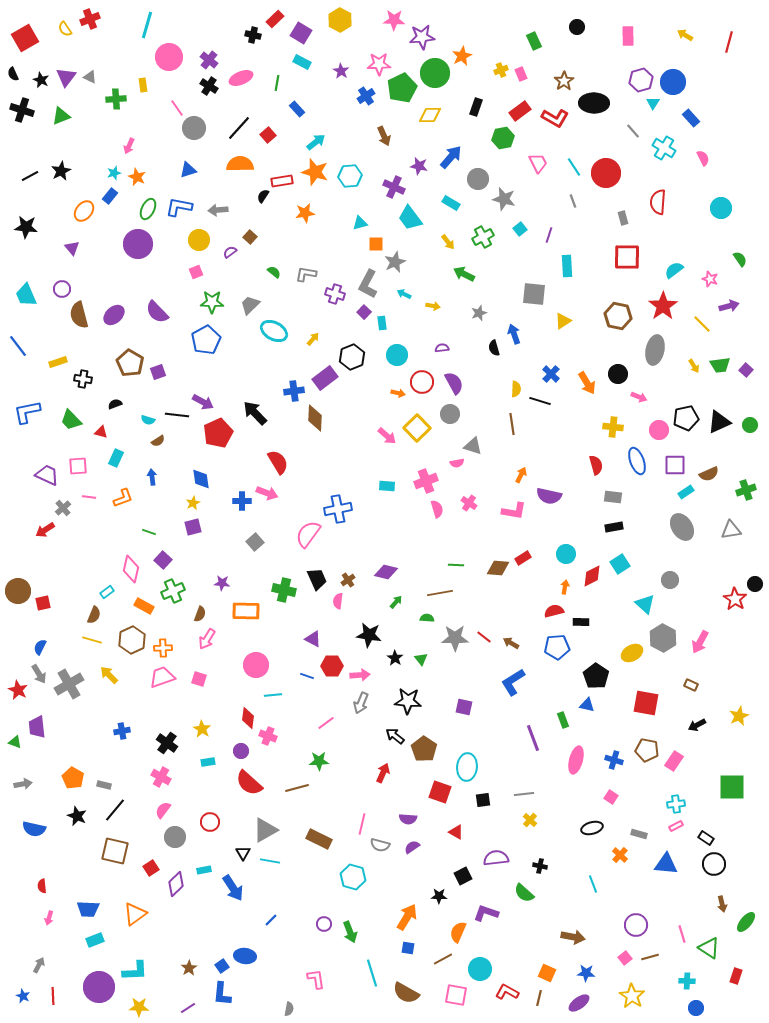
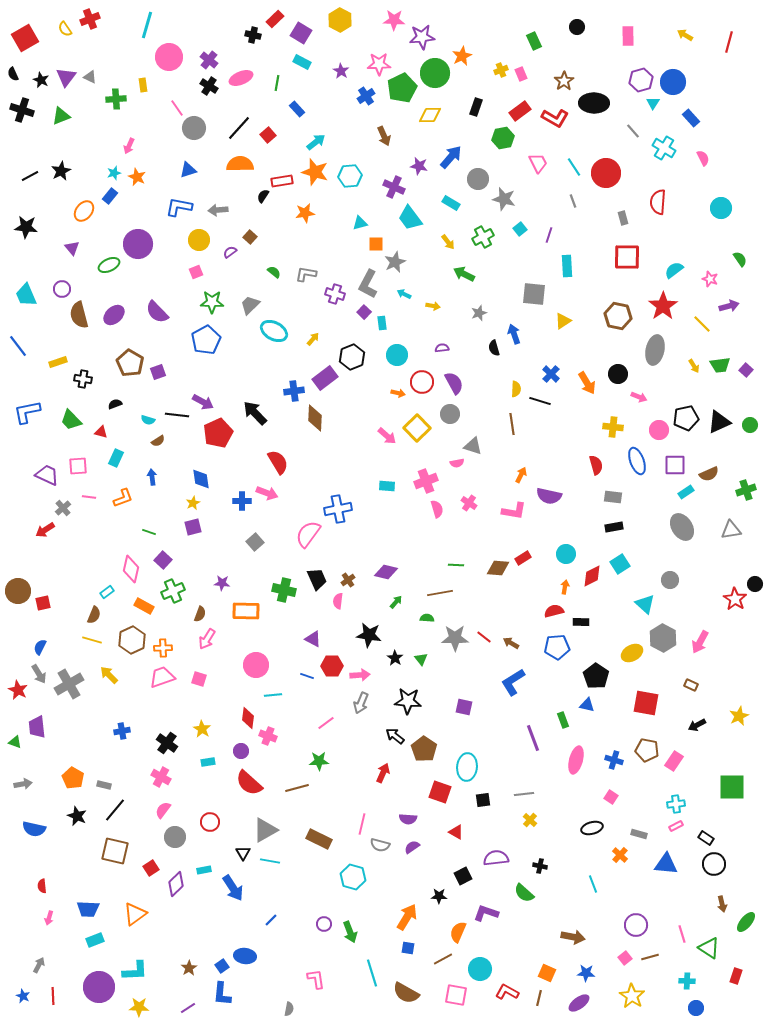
green ellipse at (148, 209): moved 39 px left, 56 px down; rotated 40 degrees clockwise
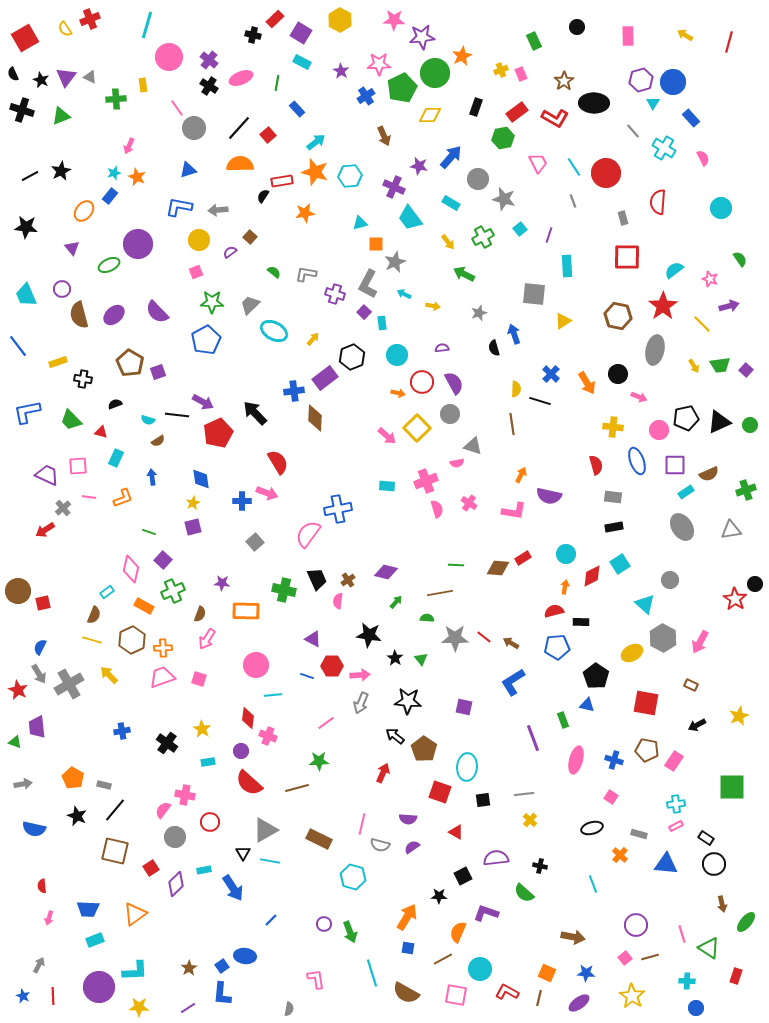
red rectangle at (520, 111): moved 3 px left, 1 px down
pink cross at (161, 777): moved 24 px right, 18 px down; rotated 18 degrees counterclockwise
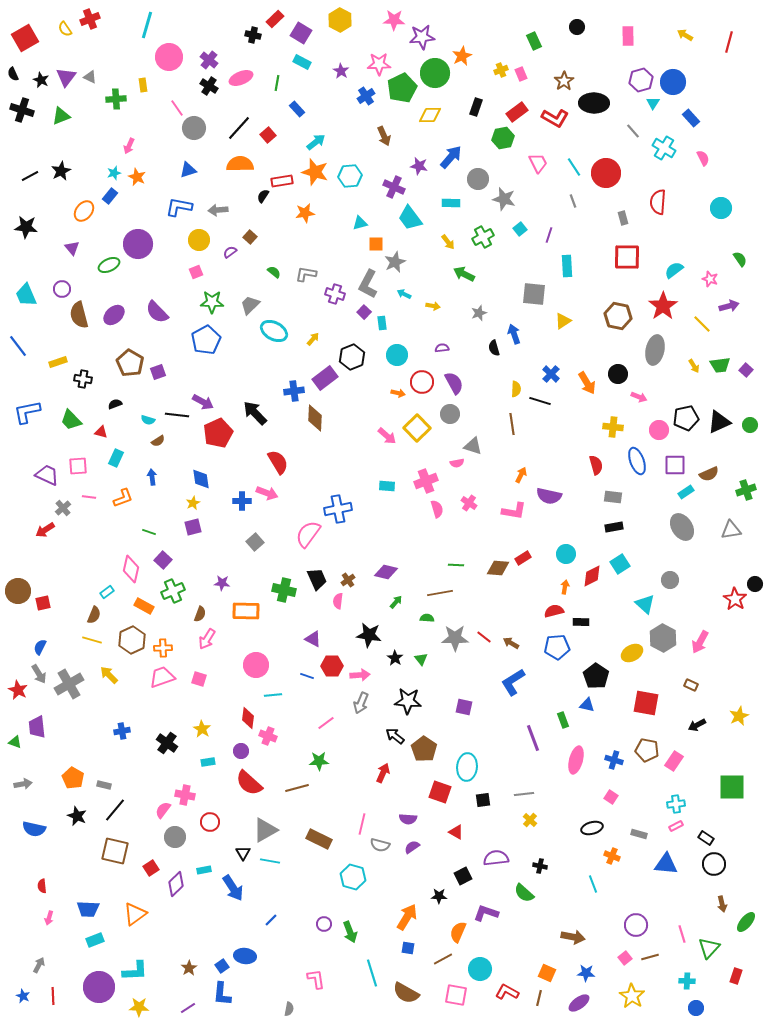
cyan rectangle at (451, 203): rotated 30 degrees counterclockwise
orange cross at (620, 855): moved 8 px left, 1 px down; rotated 21 degrees counterclockwise
green triangle at (709, 948): rotated 40 degrees clockwise
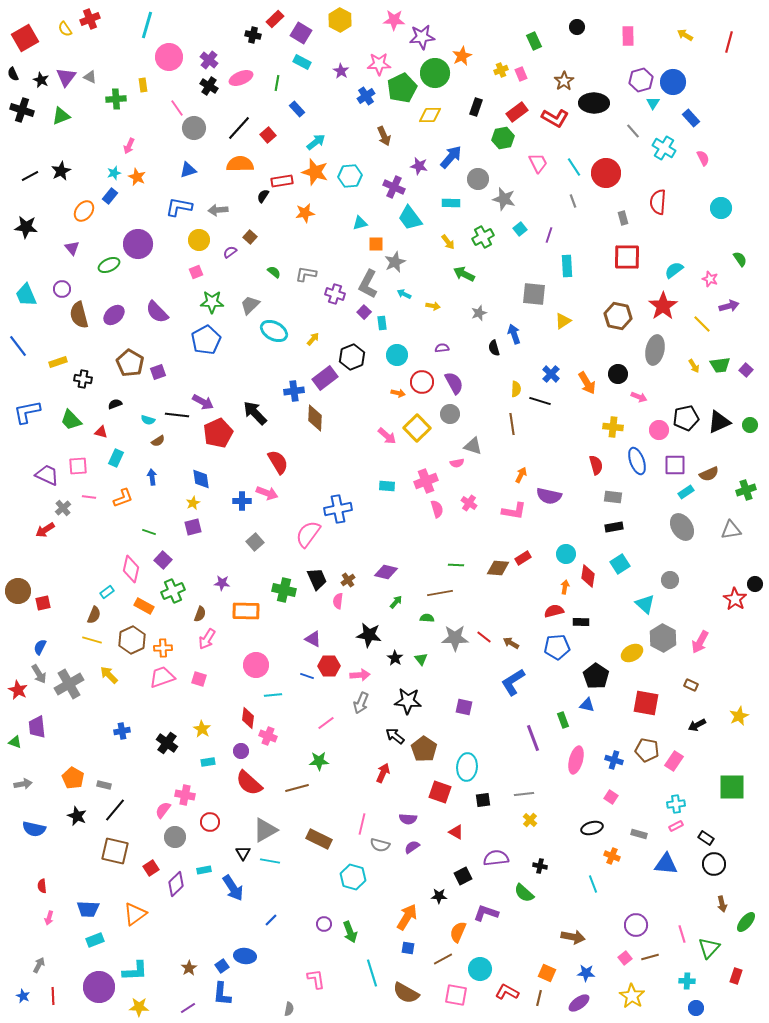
red diamond at (592, 576): moved 4 px left; rotated 55 degrees counterclockwise
red hexagon at (332, 666): moved 3 px left
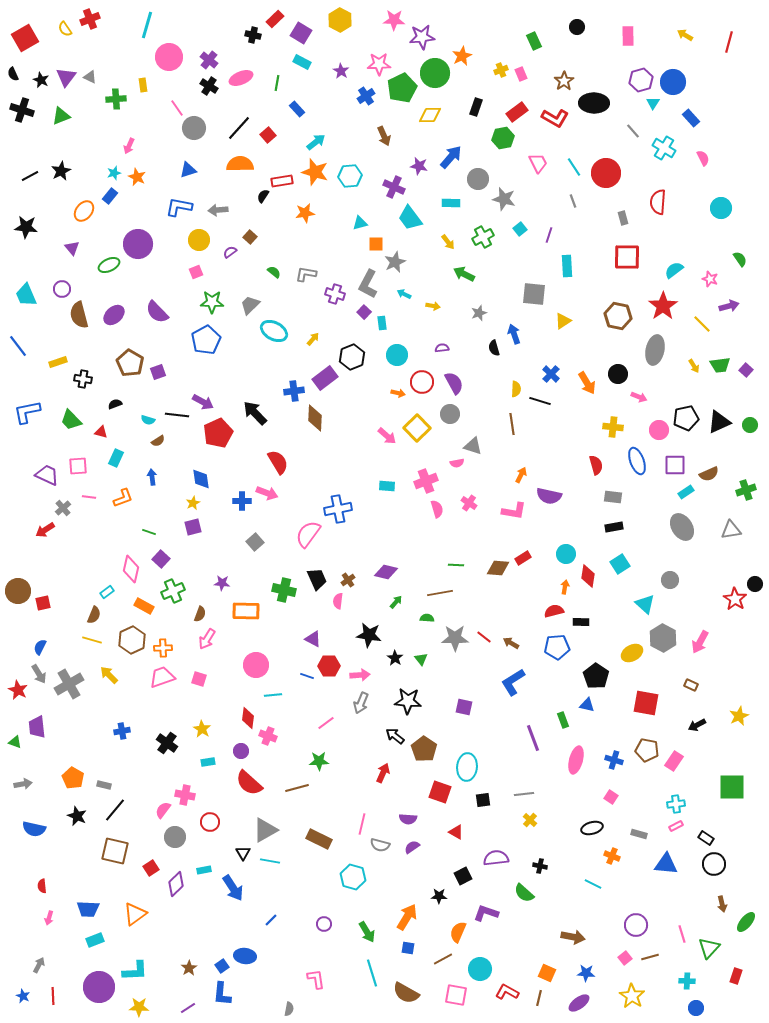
purple square at (163, 560): moved 2 px left, 1 px up
cyan line at (593, 884): rotated 42 degrees counterclockwise
green arrow at (350, 932): moved 17 px right; rotated 10 degrees counterclockwise
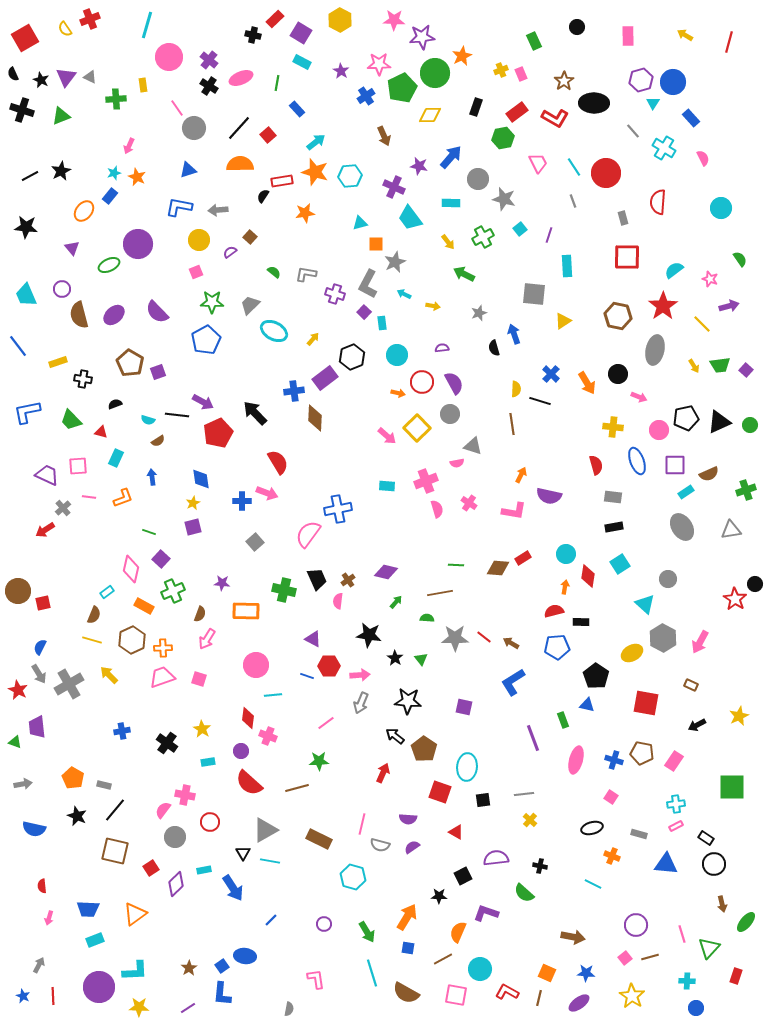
gray circle at (670, 580): moved 2 px left, 1 px up
brown pentagon at (647, 750): moved 5 px left, 3 px down
